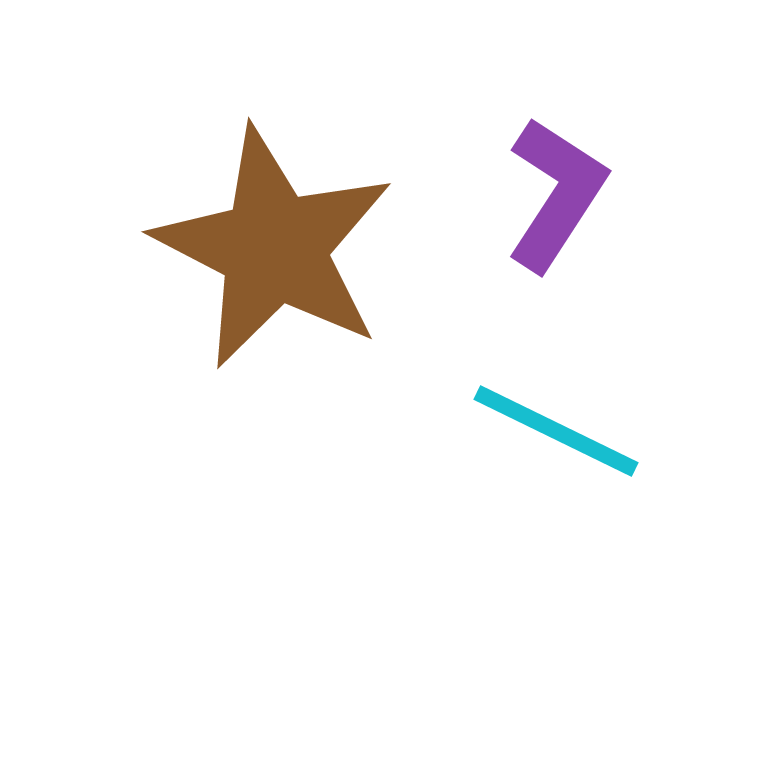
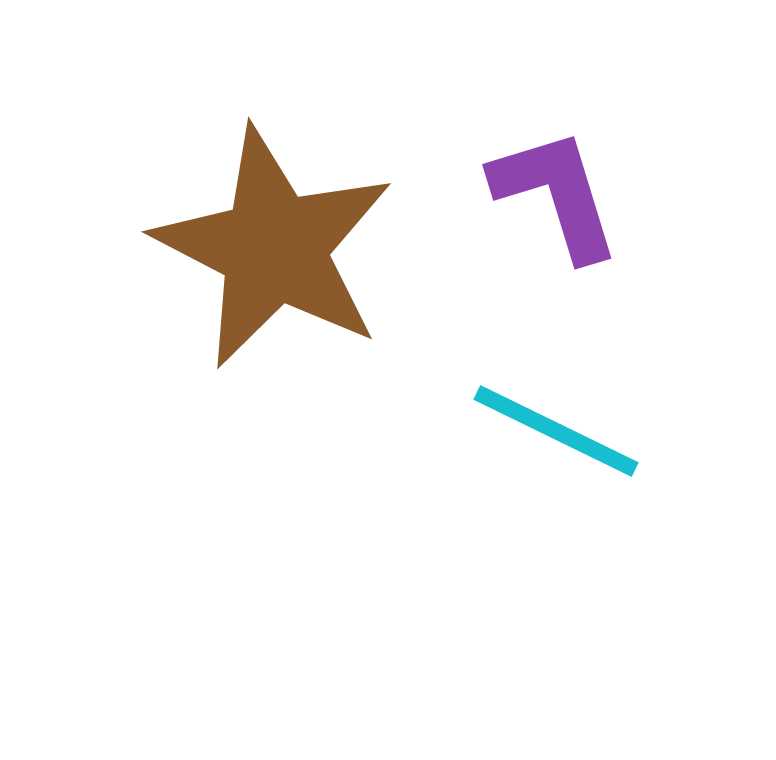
purple L-shape: rotated 50 degrees counterclockwise
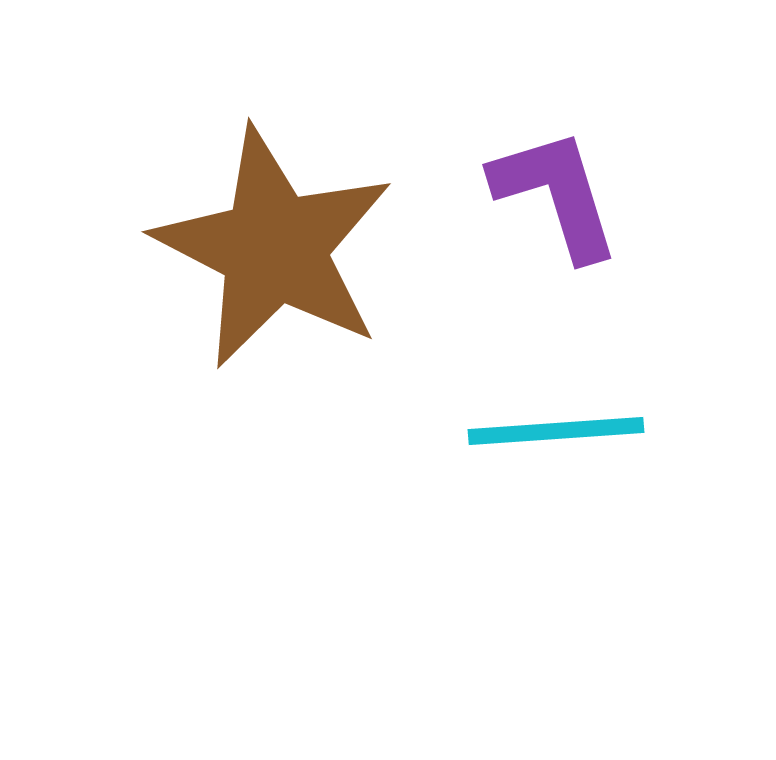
cyan line: rotated 30 degrees counterclockwise
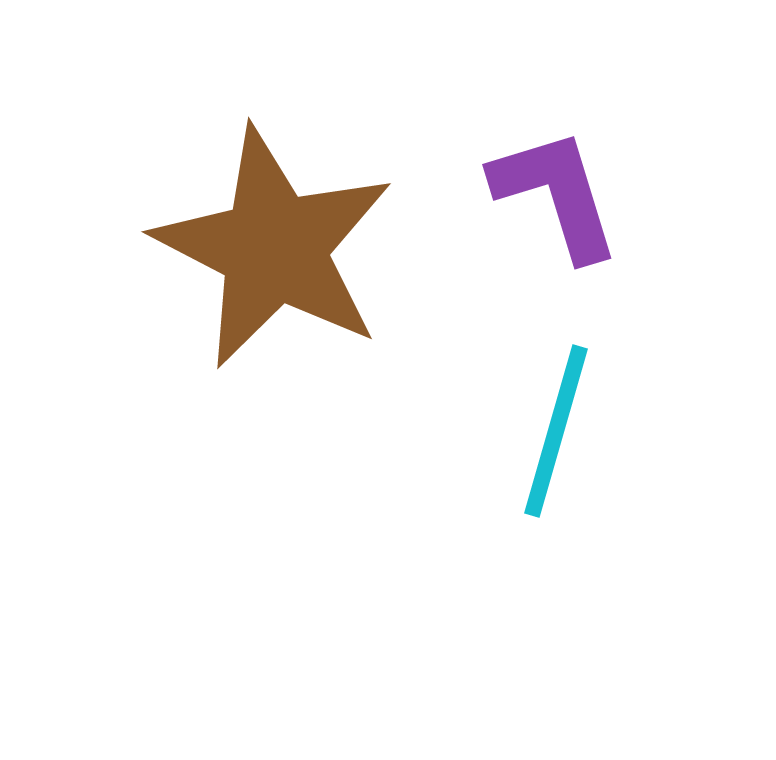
cyan line: rotated 70 degrees counterclockwise
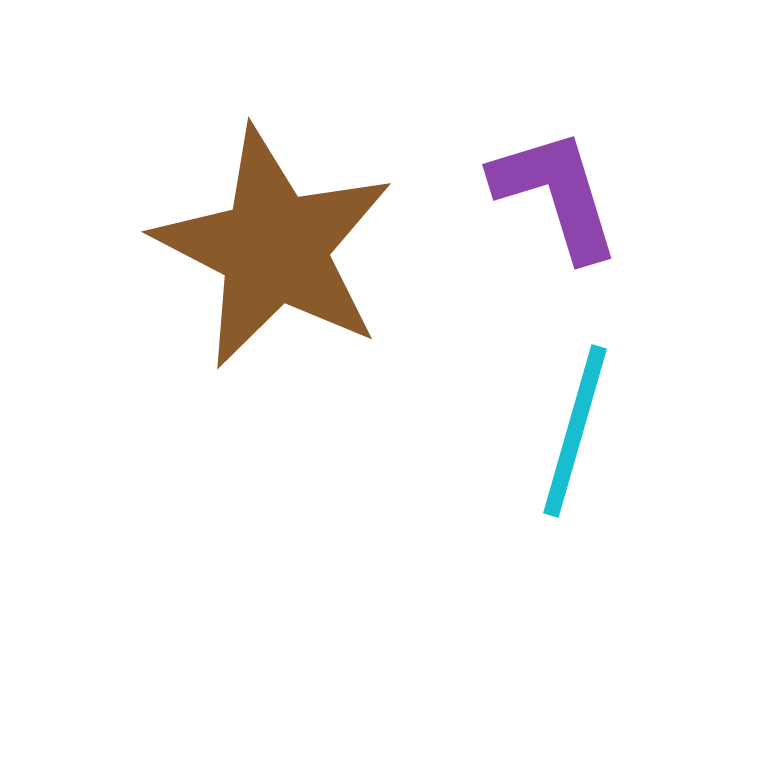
cyan line: moved 19 px right
